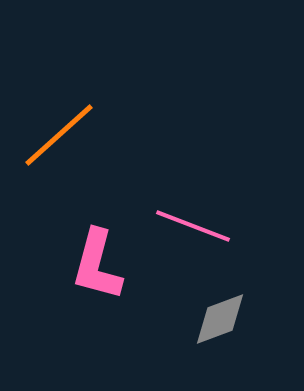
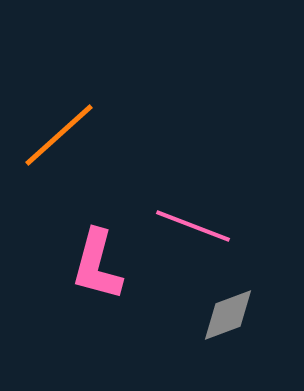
gray diamond: moved 8 px right, 4 px up
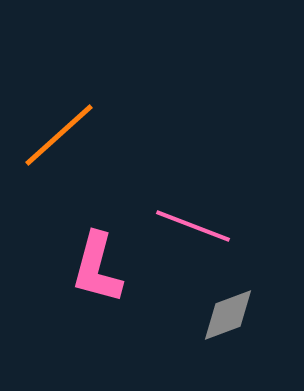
pink L-shape: moved 3 px down
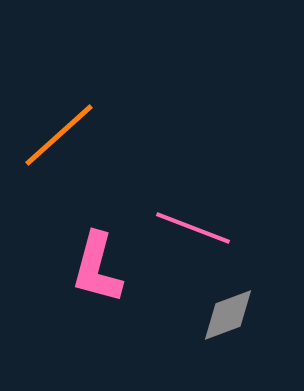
pink line: moved 2 px down
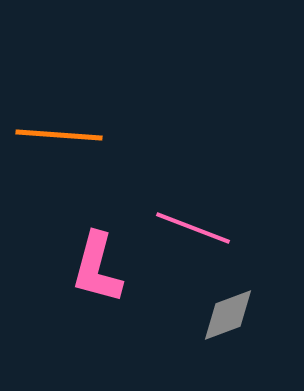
orange line: rotated 46 degrees clockwise
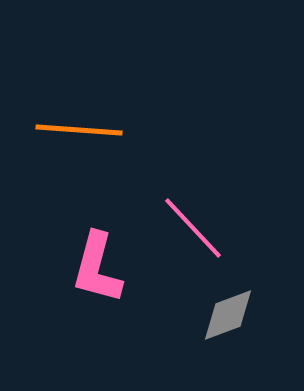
orange line: moved 20 px right, 5 px up
pink line: rotated 26 degrees clockwise
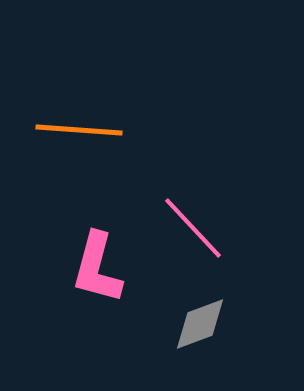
gray diamond: moved 28 px left, 9 px down
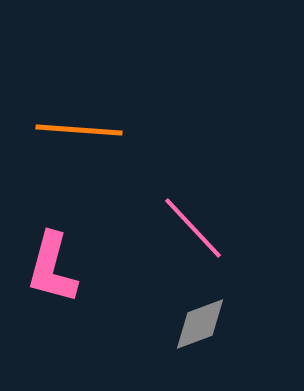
pink L-shape: moved 45 px left
